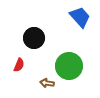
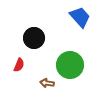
green circle: moved 1 px right, 1 px up
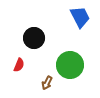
blue trapezoid: rotated 15 degrees clockwise
brown arrow: rotated 72 degrees counterclockwise
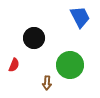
red semicircle: moved 5 px left
brown arrow: rotated 24 degrees counterclockwise
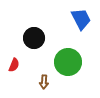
blue trapezoid: moved 1 px right, 2 px down
green circle: moved 2 px left, 3 px up
brown arrow: moved 3 px left, 1 px up
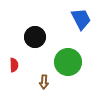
black circle: moved 1 px right, 1 px up
red semicircle: rotated 24 degrees counterclockwise
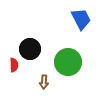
black circle: moved 5 px left, 12 px down
